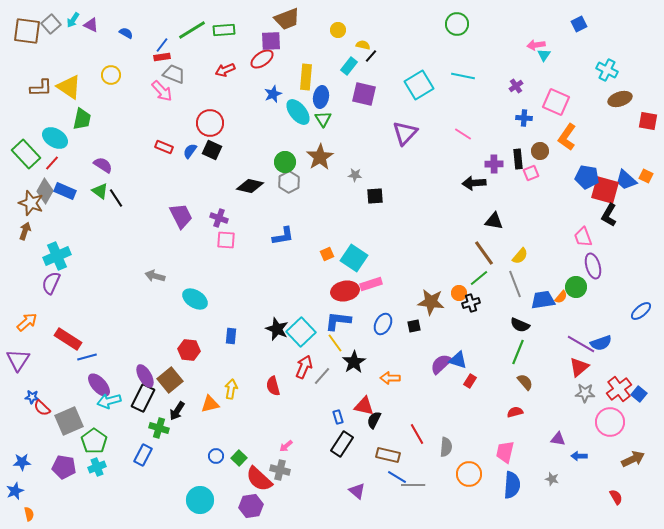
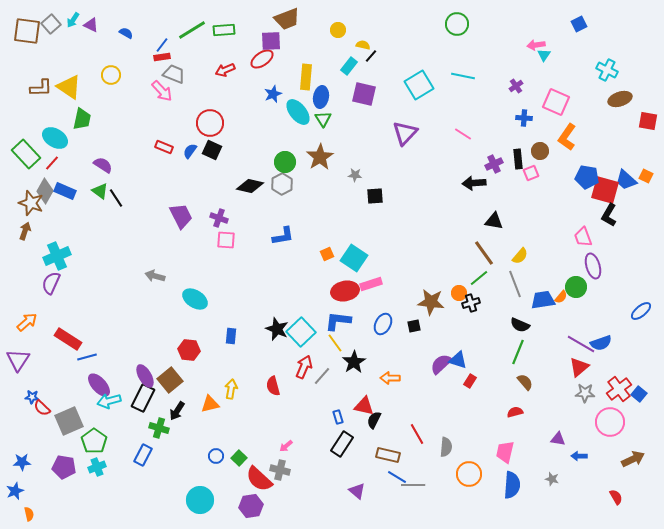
purple cross at (494, 164): rotated 24 degrees counterclockwise
gray hexagon at (289, 182): moved 7 px left, 2 px down
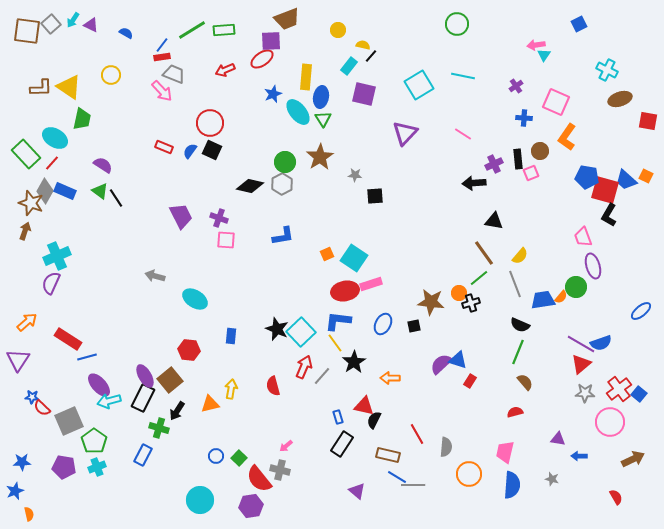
red triangle at (579, 367): moved 2 px right, 3 px up
red semicircle at (259, 479): rotated 8 degrees clockwise
